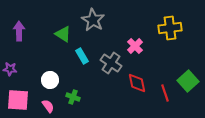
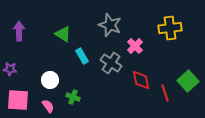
gray star: moved 17 px right, 5 px down; rotated 10 degrees counterclockwise
red diamond: moved 4 px right, 3 px up
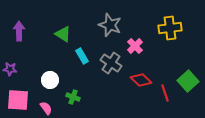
red diamond: rotated 35 degrees counterclockwise
pink semicircle: moved 2 px left, 2 px down
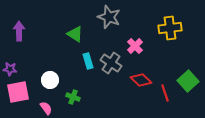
gray star: moved 1 px left, 8 px up
green triangle: moved 12 px right
cyan rectangle: moved 6 px right, 5 px down; rotated 14 degrees clockwise
pink square: moved 8 px up; rotated 15 degrees counterclockwise
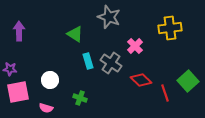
green cross: moved 7 px right, 1 px down
pink semicircle: rotated 144 degrees clockwise
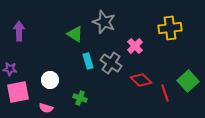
gray star: moved 5 px left, 5 px down
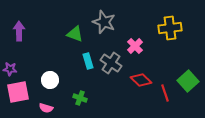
green triangle: rotated 12 degrees counterclockwise
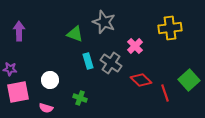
green square: moved 1 px right, 1 px up
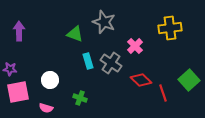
red line: moved 2 px left
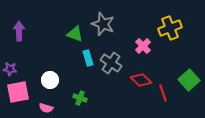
gray star: moved 1 px left, 2 px down
yellow cross: rotated 15 degrees counterclockwise
pink cross: moved 8 px right
cyan rectangle: moved 3 px up
